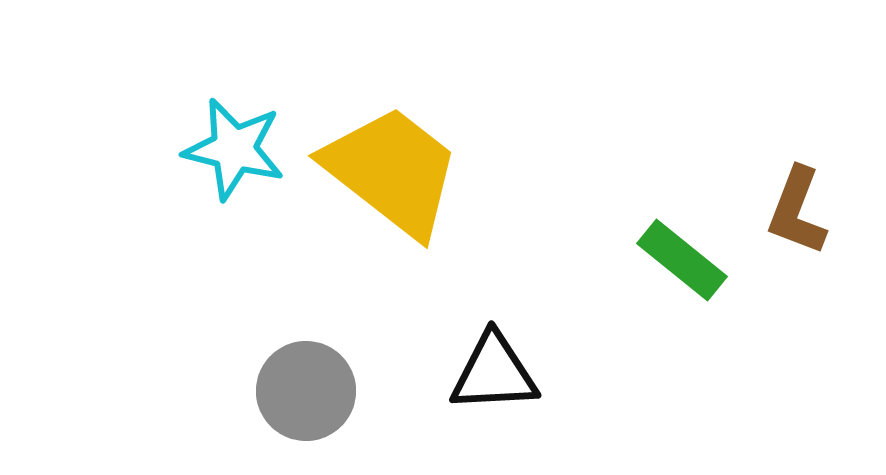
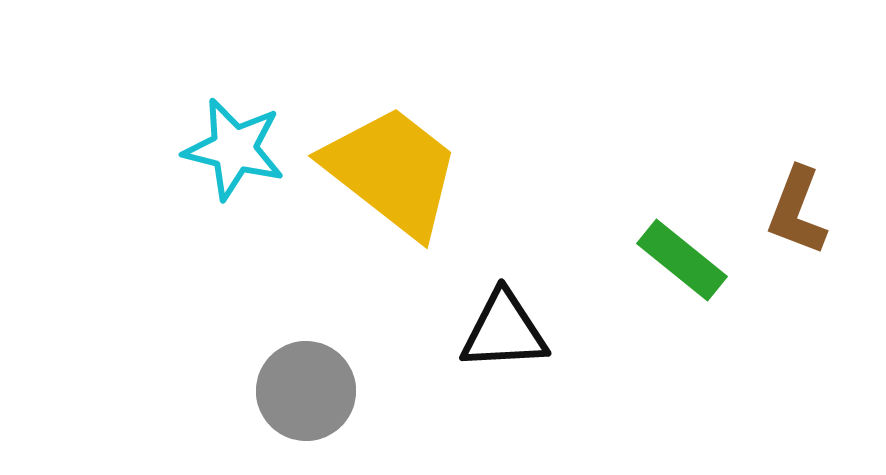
black triangle: moved 10 px right, 42 px up
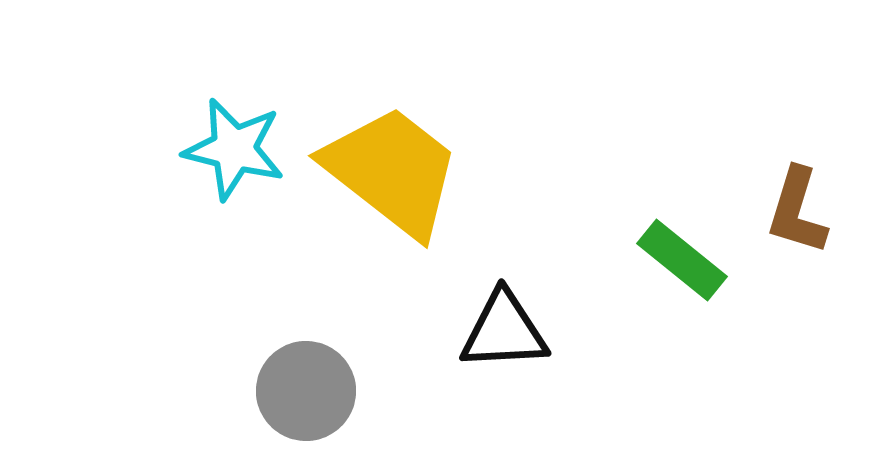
brown L-shape: rotated 4 degrees counterclockwise
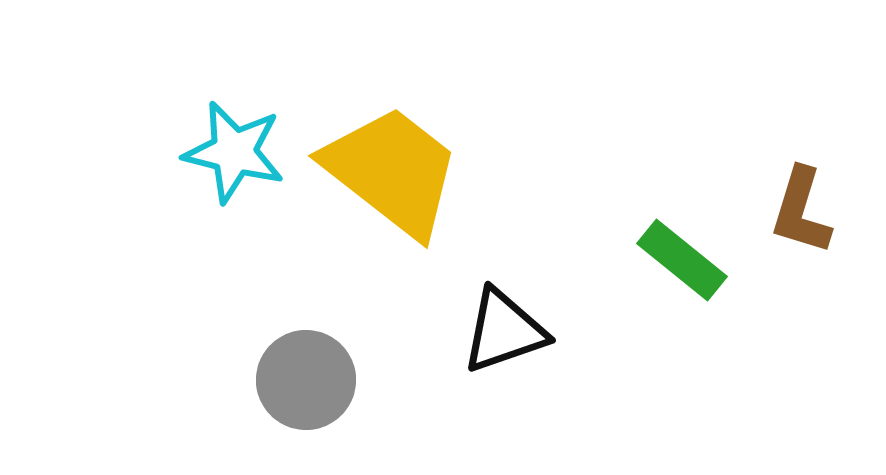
cyan star: moved 3 px down
brown L-shape: moved 4 px right
black triangle: rotated 16 degrees counterclockwise
gray circle: moved 11 px up
